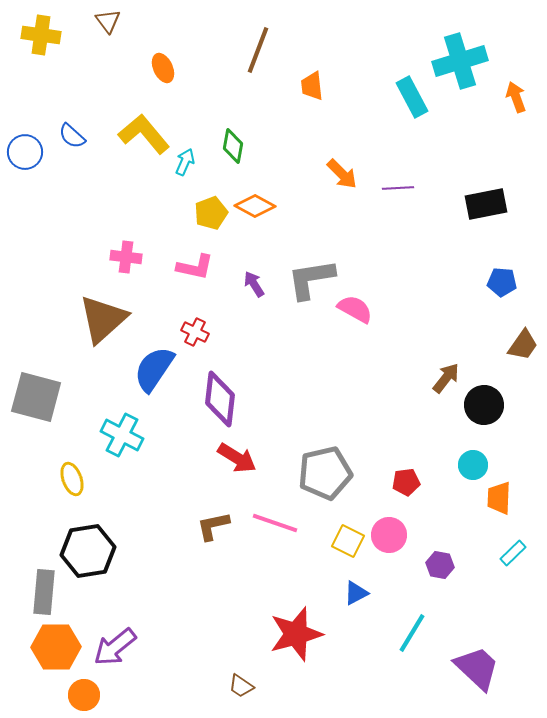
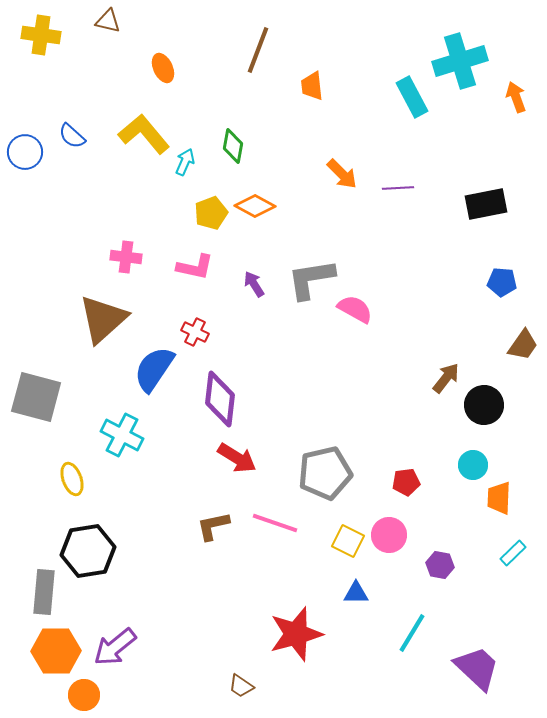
brown triangle at (108, 21): rotated 40 degrees counterclockwise
blue triangle at (356, 593): rotated 28 degrees clockwise
orange hexagon at (56, 647): moved 4 px down
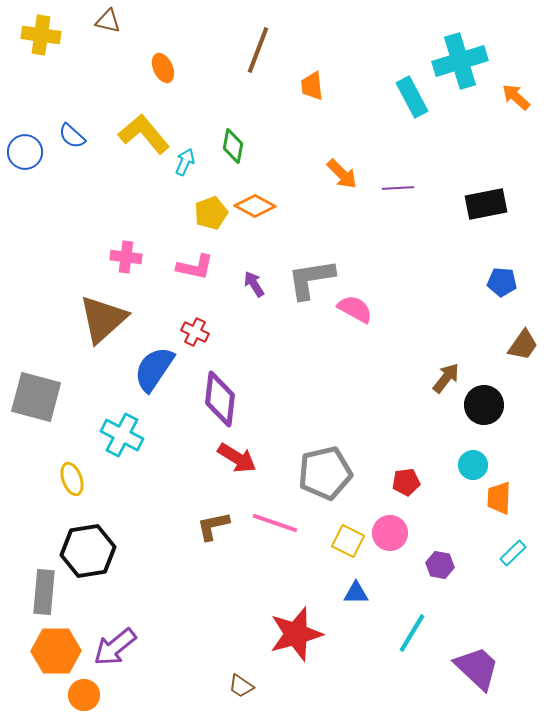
orange arrow at (516, 97): rotated 28 degrees counterclockwise
pink circle at (389, 535): moved 1 px right, 2 px up
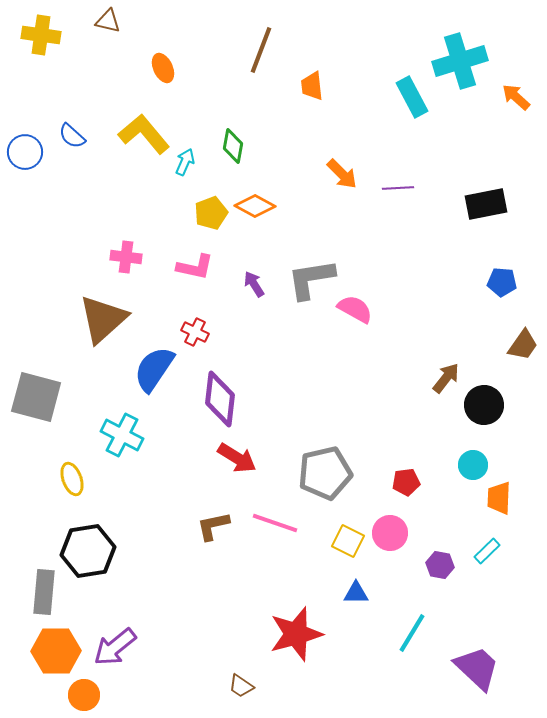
brown line at (258, 50): moved 3 px right
cyan rectangle at (513, 553): moved 26 px left, 2 px up
